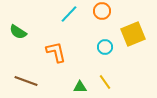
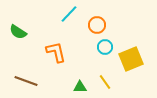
orange circle: moved 5 px left, 14 px down
yellow square: moved 2 px left, 25 px down
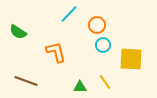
cyan circle: moved 2 px left, 2 px up
yellow square: rotated 25 degrees clockwise
